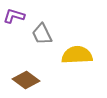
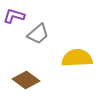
gray trapezoid: moved 4 px left; rotated 105 degrees counterclockwise
yellow semicircle: moved 3 px down
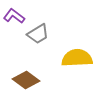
purple L-shape: rotated 20 degrees clockwise
gray trapezoid: rotated 10 degrees clockwise
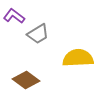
yellow semicircle: moved 1 px right
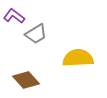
gray trapezoid: moved 2 px left
brown diamond: rotated 12 degrees clockwise
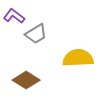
brown diamond: rotated 16 degrees counterclockwise
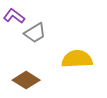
gray trapezoid: moved 1 px left, 1 px up
yellow semicircle: moved 1 px left, 1 px down
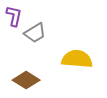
purple L-shape: rotated 65 degrees clockwise
yellow semicircle: rotated 8 degrees clockwise
